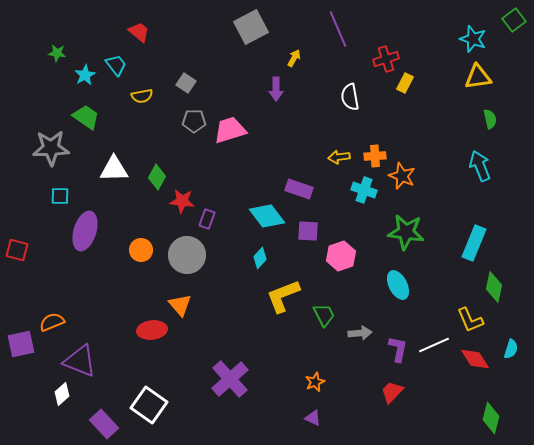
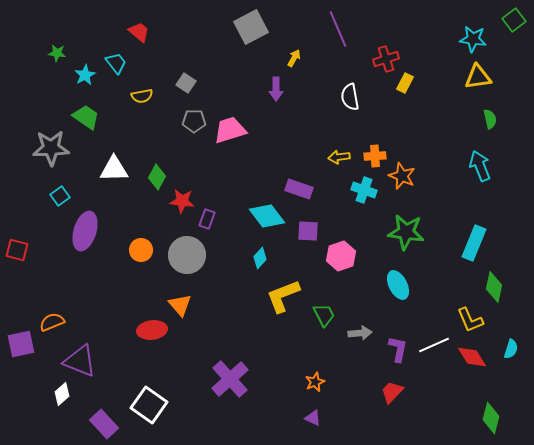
cyan star at (473, 39): rotated 12 degrees counterclockwise
cyan trapezoid at (116, 65): moved 2 px up
cyan square at (60, 196): rotated 36 degrees counterclockwise
red diamond at (475, 359): moved 3 px left, 2 px up
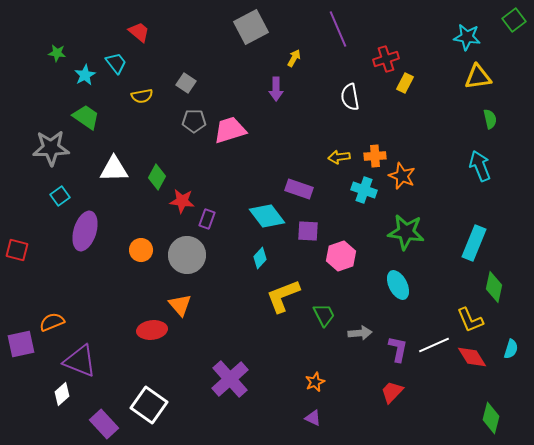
cyan star at (473, 39): moved 6 px left, 2 px up
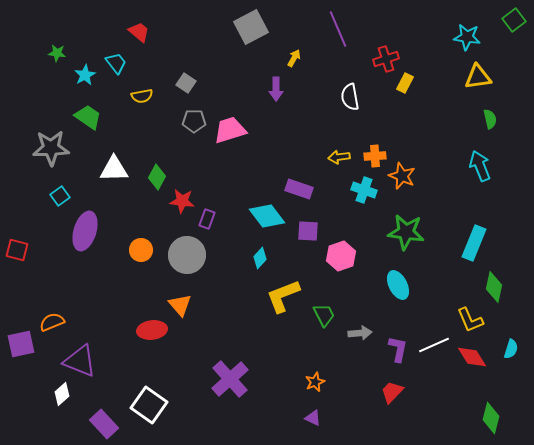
green trapezoid at (86, 117): moved 2 px right
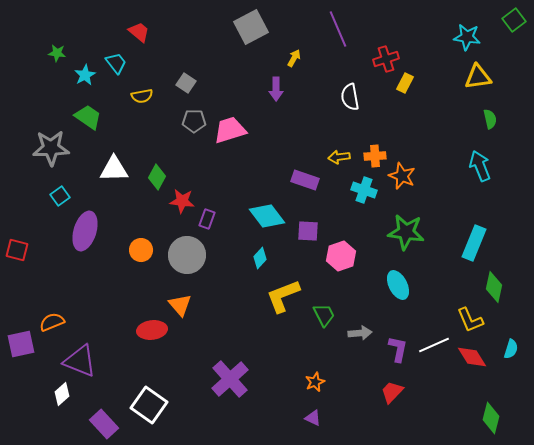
purple rectangle at (299, 189): moved 6 px right, 9 px up
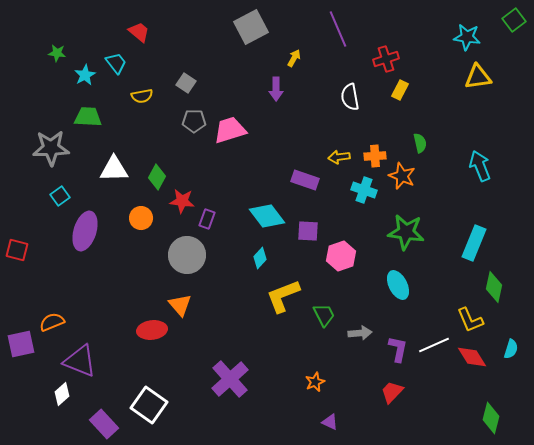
yellow rectangle at (405, 83): moved 5 px left, 7 px down
green trapezoid at (88, 117): rotated 32 degrees counterclockwise
green semicircle at (490, 119): moved 70 px left, 24 px down
orange circle at (141, 250): moved 32 px up
purple triangle at (313, 418): moved 17 px right, 4 px down
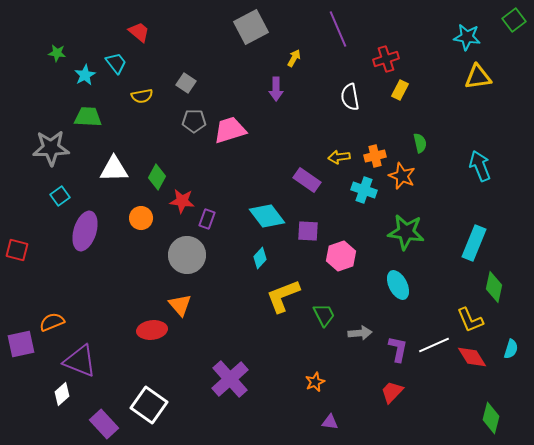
orange cross at (375, 156): rotated 10 degrees counterclockwise
purple rectangle at (305, 180): moved 2 px right; rotated 16 degrees clockwise
purple triangle at (330, 422): rotated 18 degrees counterclockwise
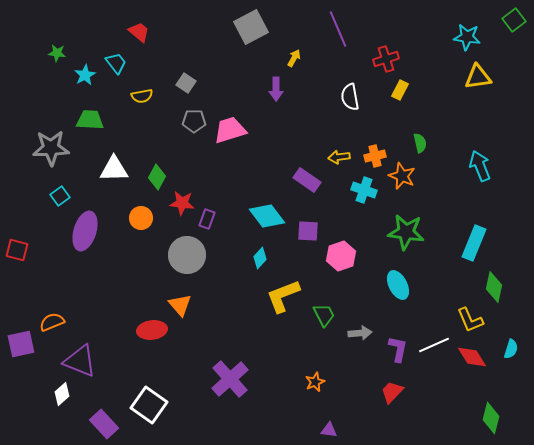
green trapezoid at (88, 117): moved 2 px right, 3 px down
red star at (182, 201): moved 2 px down
purple triangle at (330, 422): moved 1 px left, 8 px down
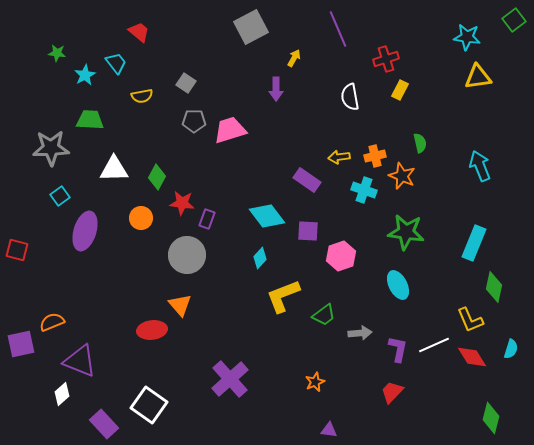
green trapezoid at (324, 315): rotated 80 degrees clockwise
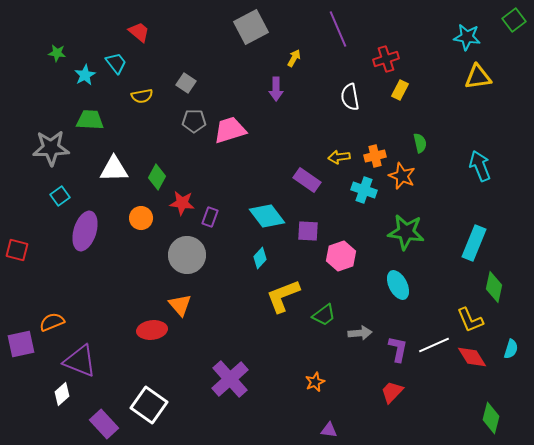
purple rectangle at (207, 219): moved 3 px right, 2 px up
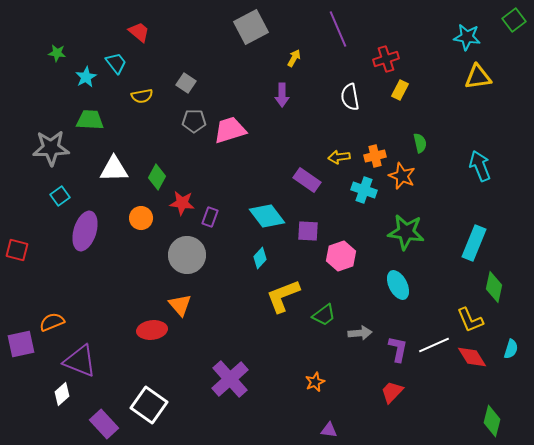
cyan star at (85, 75): moved 1 px right, 2 px down
purple arrow at (276, 89): moved 6 px right, 6 px down
green diamond at (491, 418): moved 1 px right, 3 px down
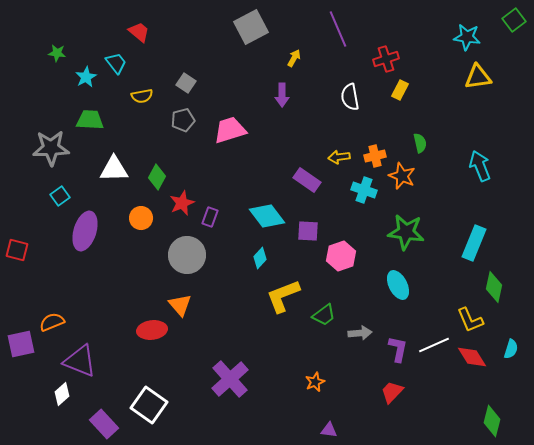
gray pentagon at (194, 121): moved 11 px left, 1 px up; rotated 15 degrees counterclockwise
red star at (182, 203): rotated 30 degrees counterclockwise
